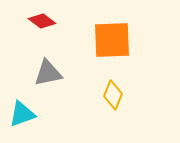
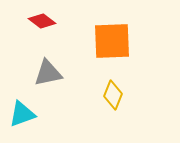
orange square: moved 1 px down
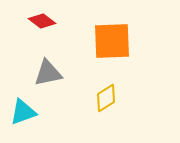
yellow diamond: moved 7 px left, 3 px down; rotated 36 degrees clockwise
cyan triangle: moved 1 px right, 2 px up
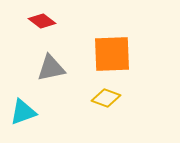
orange square: moved 13 px down
gray triangle: moved 3 px right, 5 px up
yellow diamond: rotated 52 degrees clockwise
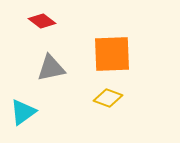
yellow diamond: moved 2 px right
cyan triangle: rotated 16 degrees counterclockwise
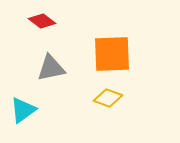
cyan triangle: moved 2 px up
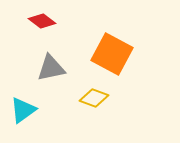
orange square: rotated 30 degrees clockwise
yellow diamond: moved 14 px left
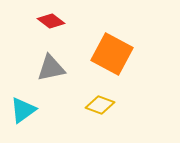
red diamond: moved 9 px right
yellow diamond: moved 6 px right, 7 px down
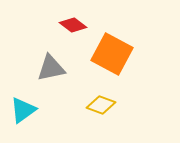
red diamond: moved 22 px right, 4 px down
yellow diamond: moved 1 px right
